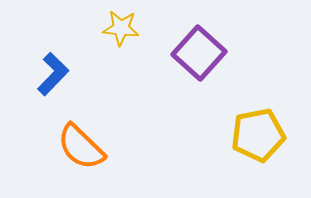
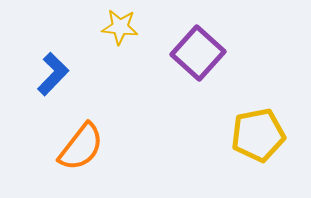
yellow star: moved 1 px left, 1 px up
purple square: moved 1 px left
orange semicircle: rotated 96 degrees counterclockwise
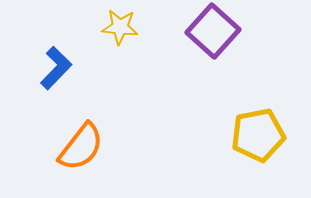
purple square: moved 15 px right, 22 px up
blue L-shape: moved 3 px right, 6 px up
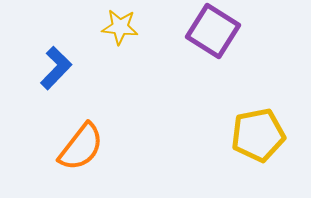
purple square: rotated 10 degrees counterclockwise
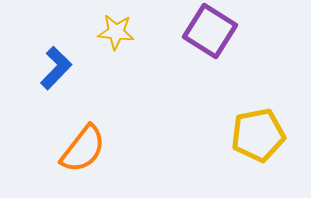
yellow star: moved 4 px left, 5 px down
purple square: moved 3 px left
orange semicircle: moved 2 px right, 2 px down
